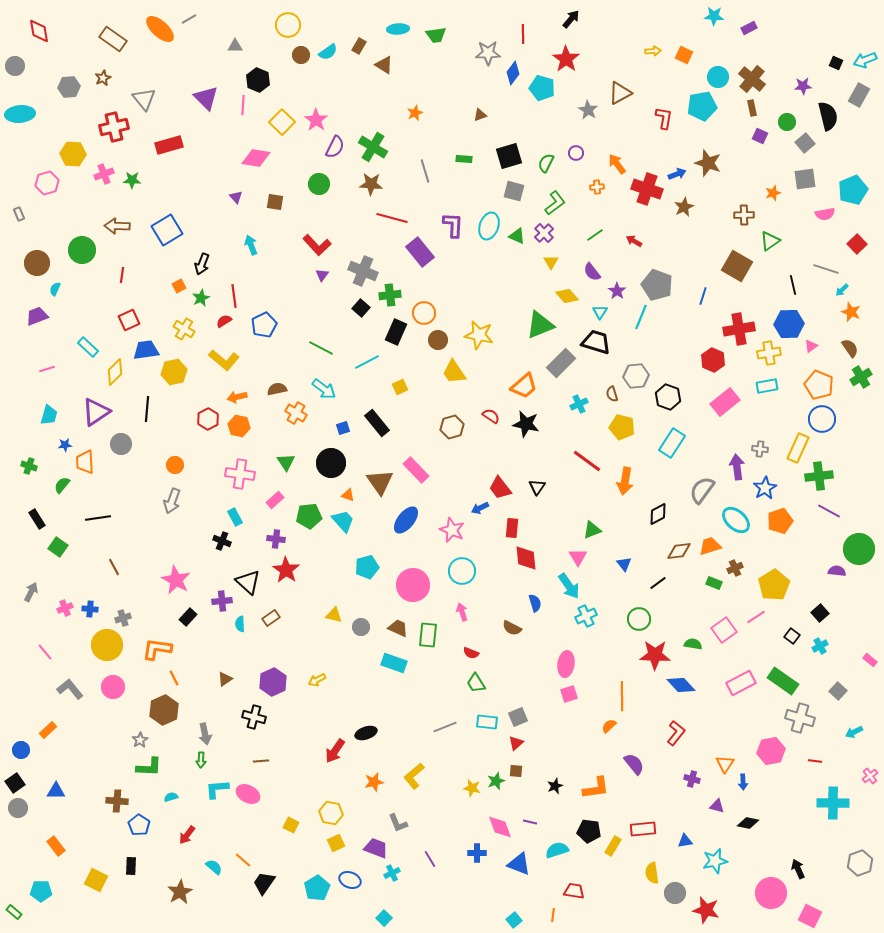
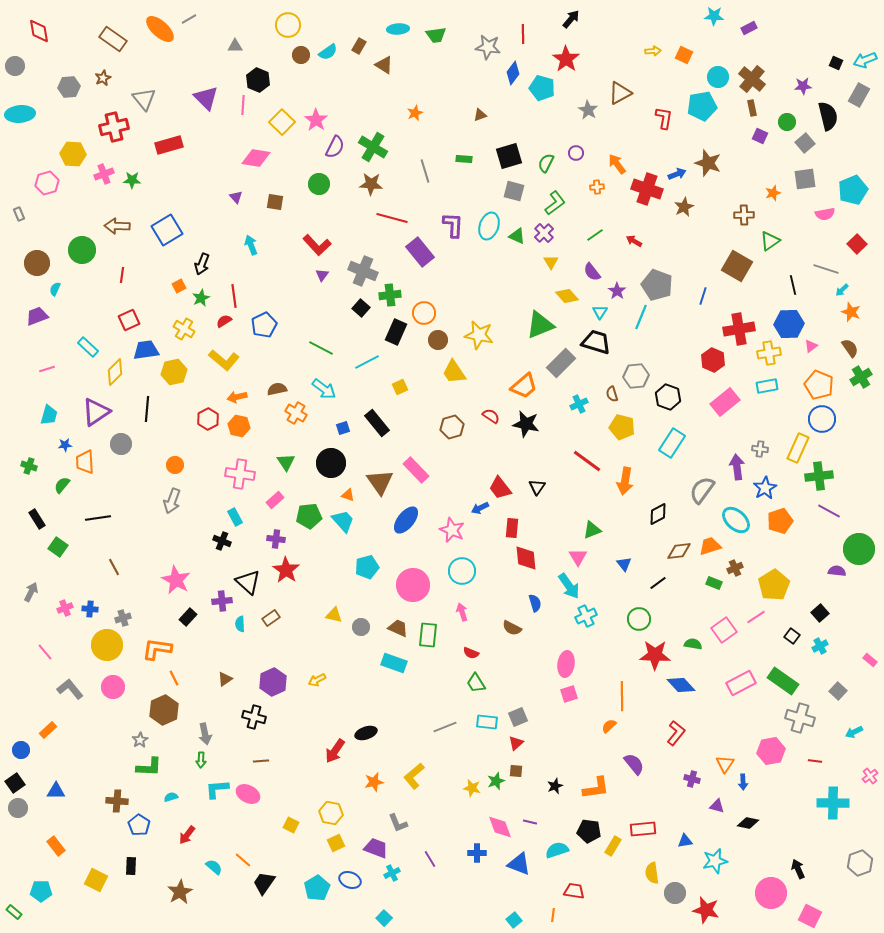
gray star at (488, 53): moved 6 px up; rotated 10 degrees clockwise
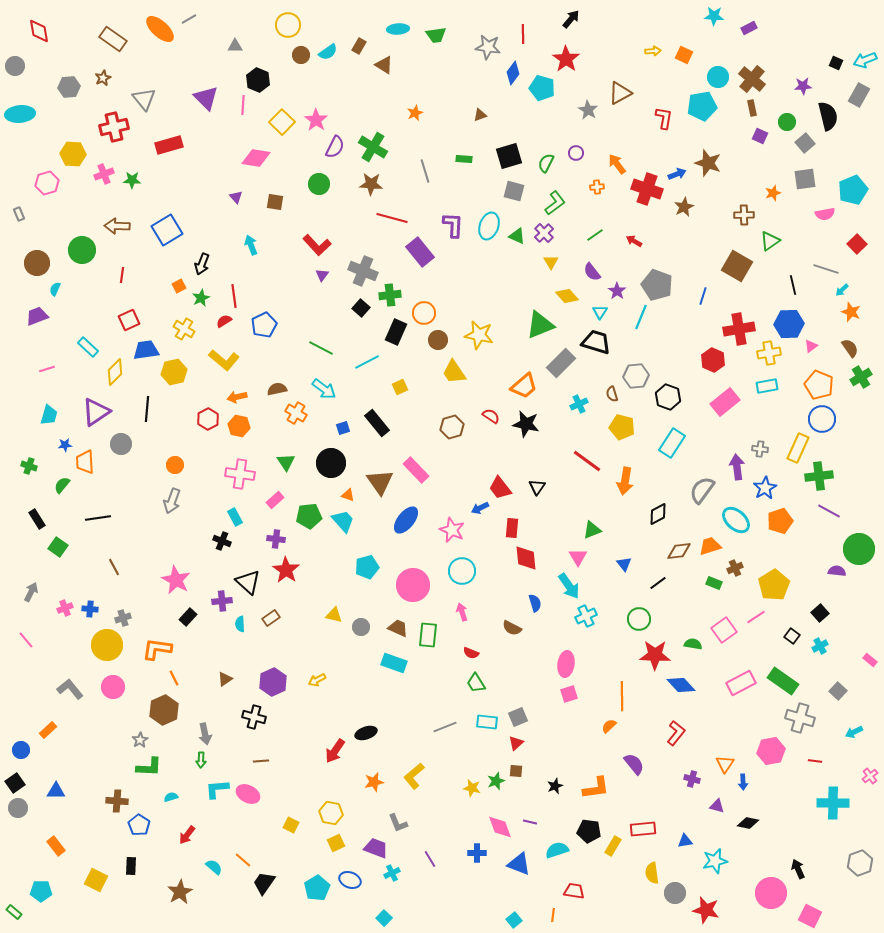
pink line at (45, 652): moved 19 px left, 12 px up
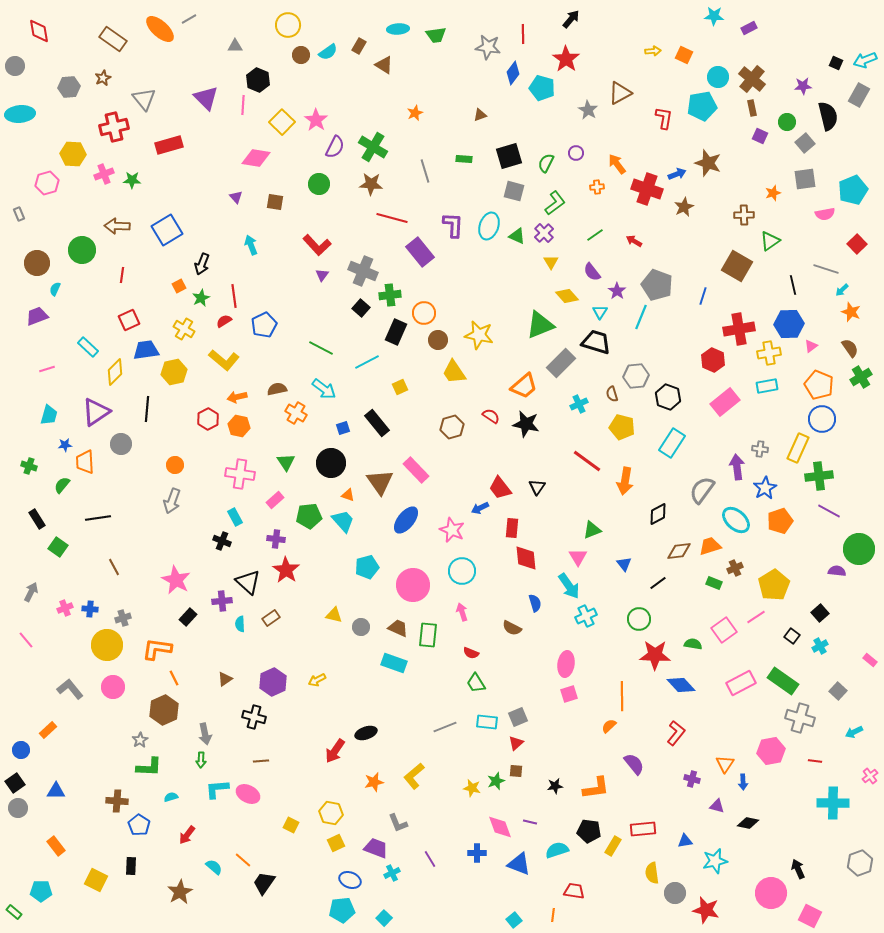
black star at (555, 786): rotated 14 degrees clockwise
cyan pentagon at (317, 888): moved 25 px right, 22 px down; rotated 25 degrees clockwise
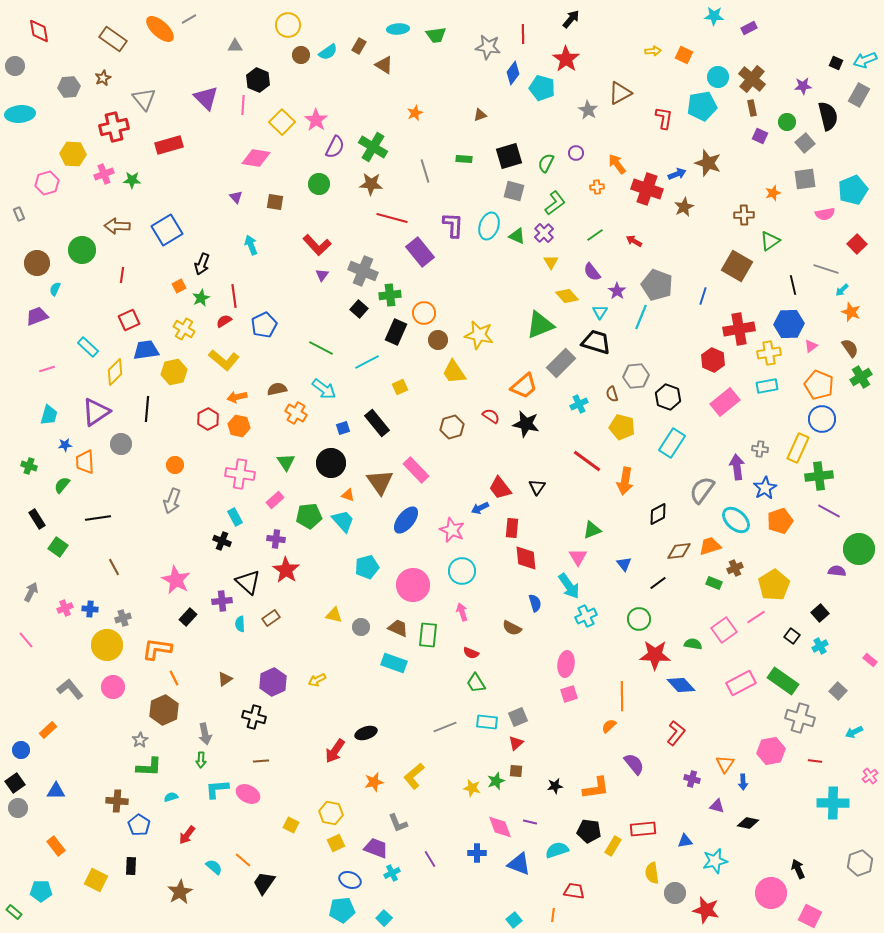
black square at (361, 308): moved 2 px left, 1 px down
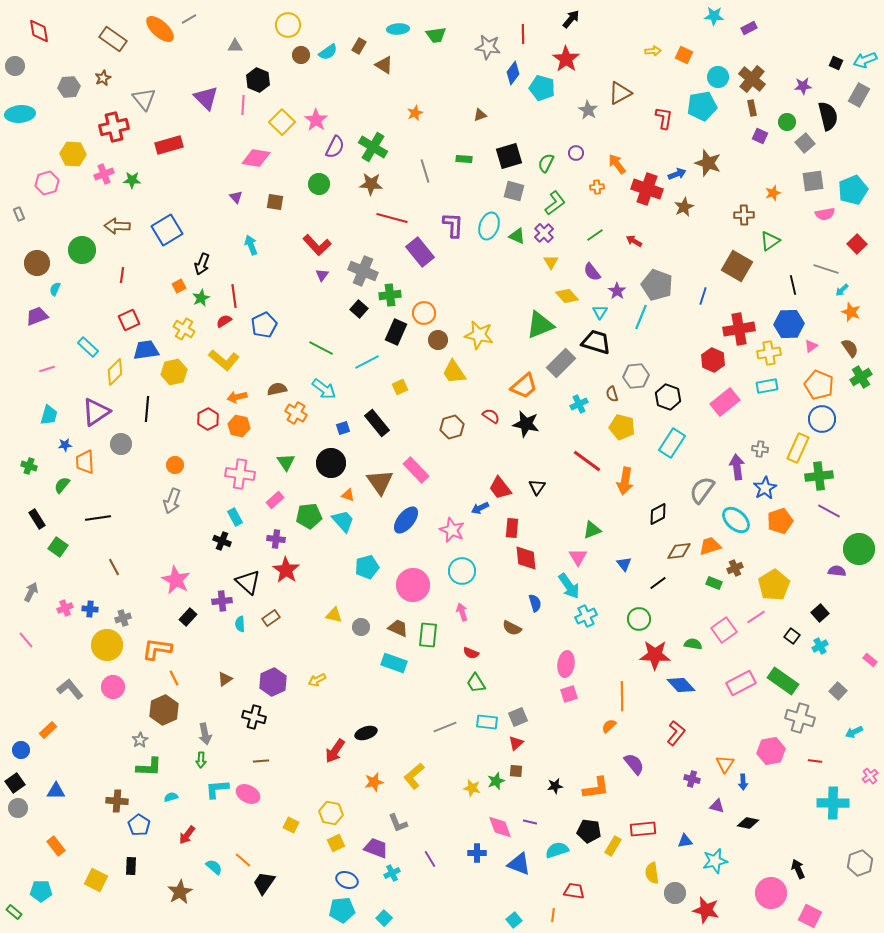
gray square at (805, 179): moved 8 px right, 2 px down
blue ellipse at (350, 880): moved 3 px left
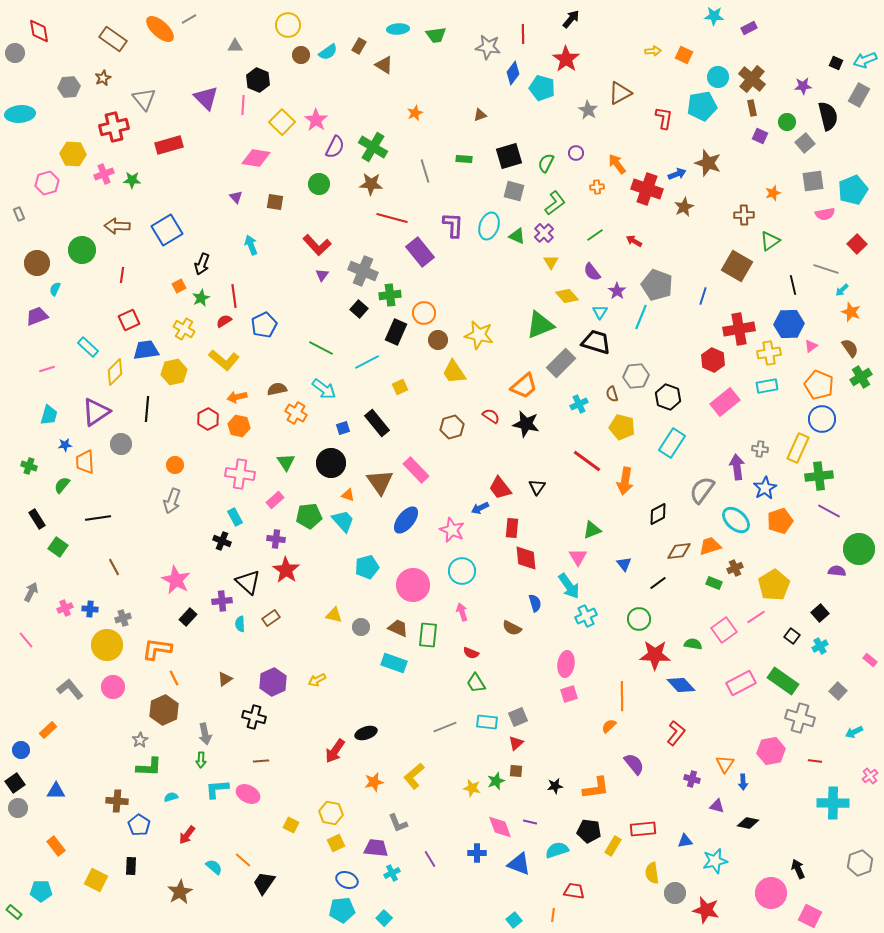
gray circle at (15, 66): moved 13 px up
purple trapezoid at (376, 848): rotated 15 degrees counterclockwise
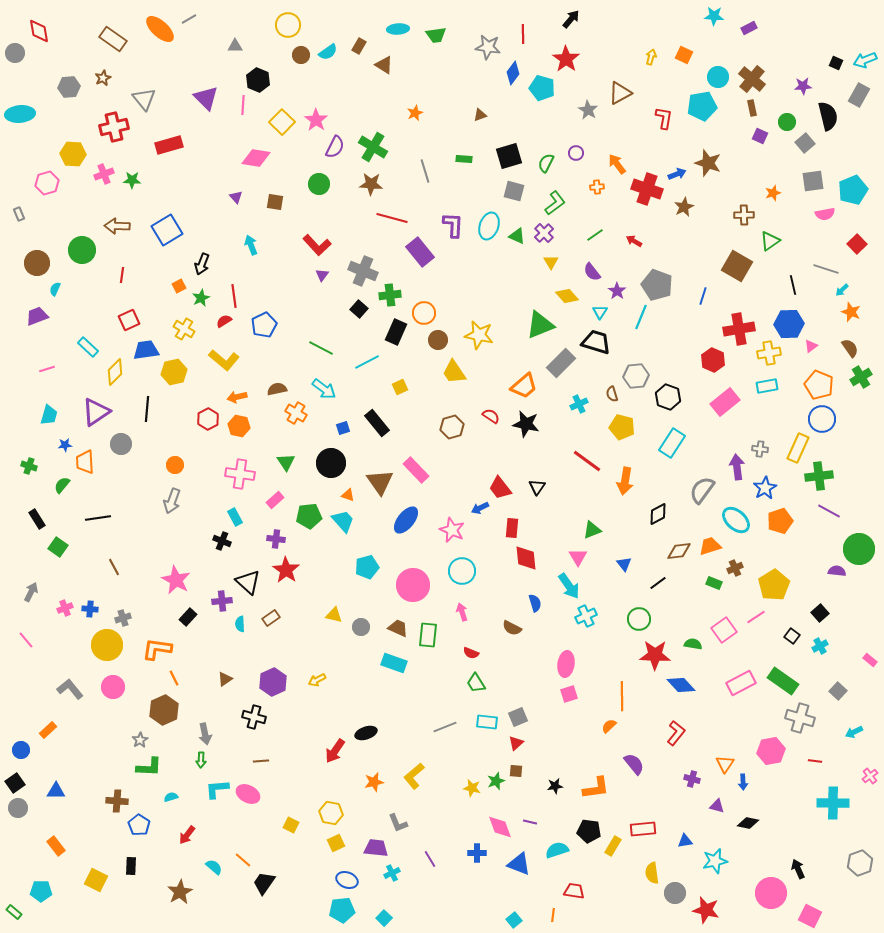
yellow arrow at (653, 51): moved 2 px left, 6 px down; rotated 70 degrees counterclockwise
